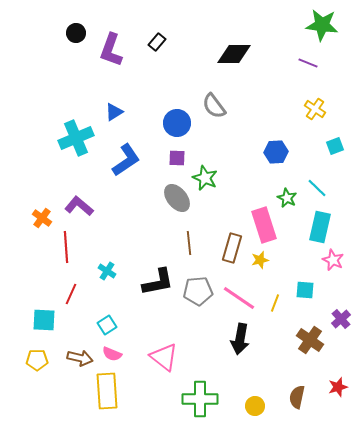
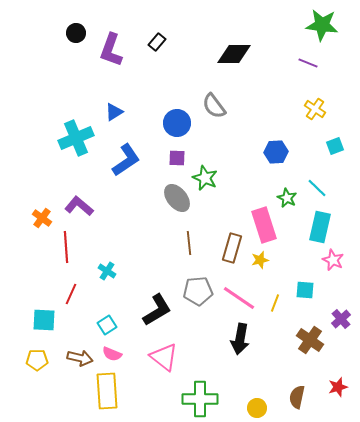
black L-shape at (158, 282): moved 1 px left, 28 px down; rotated 20 degrees counterclockwise
yellow circle at (255, 406): moved 2 px right, 2 px down
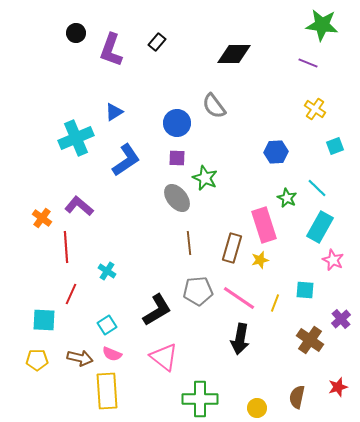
cyan rectangle at (320, 227): rotated 16 degrees clockwise
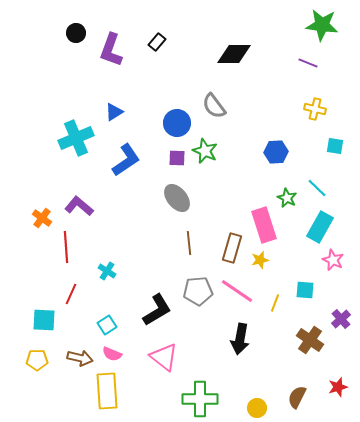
yellow cross at (315, 109): rotated 20 degrees counterclockwise
cyan square at (335, 146): rotated 30 degrees clockwise
green star at (205, 178): moved 27 px up
pink line at (239, 298): moved 2 px left, 7 px up
brown semicircle at (297, 397): rotated 15 degrees clockwise
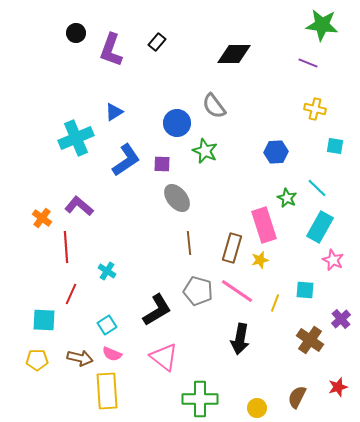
purple square at (177, 158): moved 15 px left, 6 px down
gray pentagon at (198, 291): rotated 20 degrees clockwise
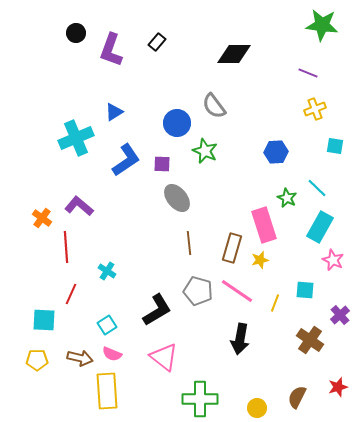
purple line at (308, 63): moved 10 px down
yellow cross at (315, 109): rotated 35 degrees counterclockwise
purple cross at (341, 319): moved 1 px left, 4 px up
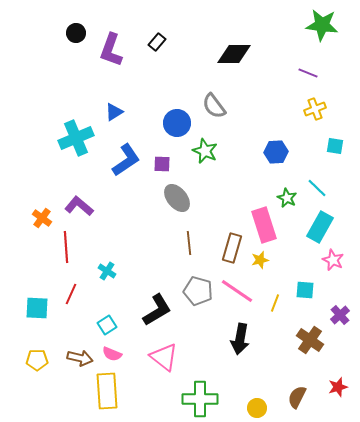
cyan square at (44, 320): moved 7 px left, 12 px up
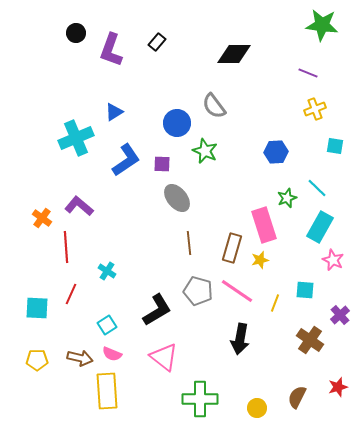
green star at (287, 198): rotated 24 degrees clockwise
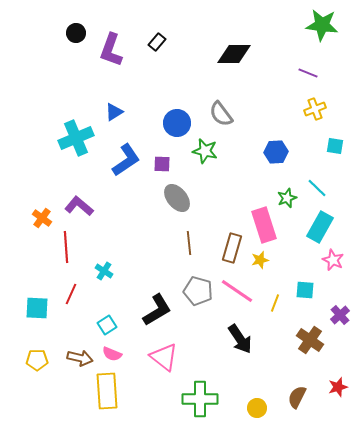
gray semicircle at (214, 106): moved 7 px right, 8 px down
green star at (205, 151): rotated 10 degrees counterclockwise
cyan cross at (107, 271): moved 3 px left
black arrow at (240, 339): rotated 44 degrees counterclockwise
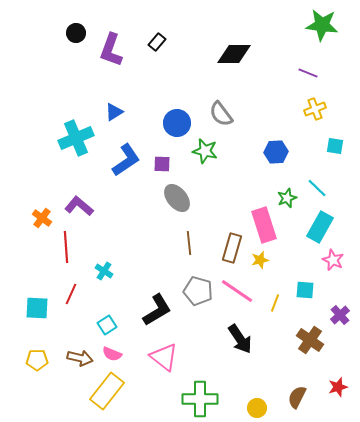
yellow rectangle at (107, 391): rotated 42 degrees clockwise
